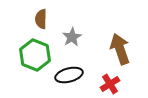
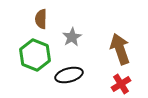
red cross: moved 11 px right
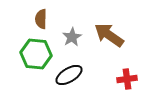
brown arrow: moved 11 px left, 14 px up; rotated 36 degrees counterclockwise
green hexagon: moved 1 px right, 1 px up; rotated 16 degrees counterclockwise
black ellipse: rotated 16 degrees counterclockwise
red cross: moved 6 px right, 5 px up; rotated 24 degrees clockwise
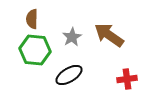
brown semicircle: moved 9 px left
green hexagon: moved 1 px left, 4 px up
